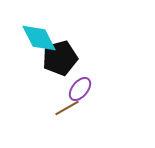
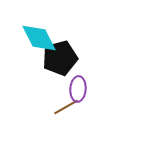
purple ellipse: moved 2 px left; rotated 35 degrees counterclockwise
brown line: moved 1 px left, 1 px up
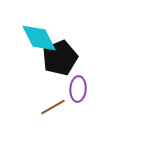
black pentagon: rotated 8 degrees counterclockwise
brown line: moved 13 px left
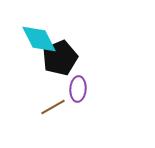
cyan diamond: moved 1 px down
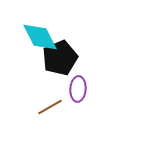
cyan diamond: moved 1 px right, 2 px up
brown line: moved 3 px left
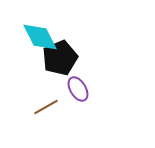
purple ellipse: rotated 35 degrees counterclockwise
brown line: moved 4 px left
